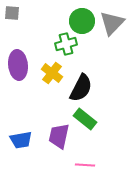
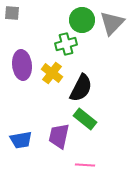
green circle: moved 1 px up
purple ellipse: moved 4 px right
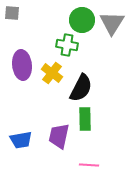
gray triangle: rotated 12 degrees counterclockwise
green cross: moved 1 px right, 1 px down; rotated 25 degrees clockwise
green rectangle: rotated 50 degrees clockwise
pink line: moved 4 px right
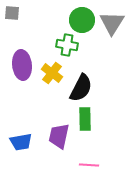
blue trapezoid: moved 2 px down
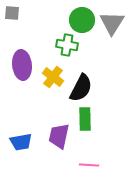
yellow cross: moved 1 px right, 4 px down
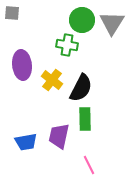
yellow cross: moved 1 px left, 3 px down
blue trapezoid: moved 5 px right
pink line: rotated 60 degrees clockwise
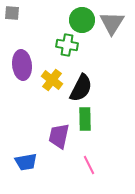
blue trapezoid: moved 20 px down
